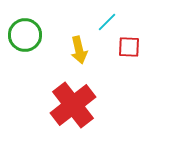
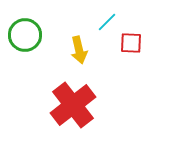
red square: moved 2 px right, 4 px up
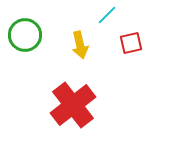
cyan line: moved 7 px up
red square: rotated 15 degrees counterclockwise
yellow arrow: moved 1 px right, 5 px up
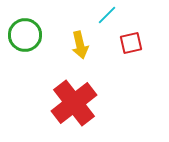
red cross: moved 1 px right, 2 px up
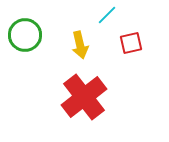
red cross: moved 10 px right, 6 px up
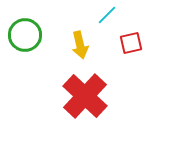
red cross: moved 1 px right, 1 px up; rotated 9 degrees counterclockwise
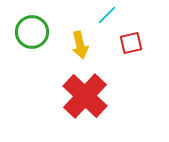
green circle: moved 7 px right, 3 px up
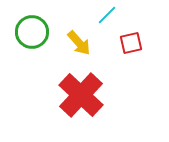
yellow arrow: moved 1 px left, 2 px up; rotated 28 degrees counterclockwise
red cross: moved 4 px left, 1 px up
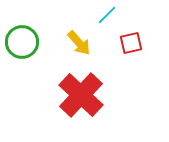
green circle: moved 10 px left, 10 px down
